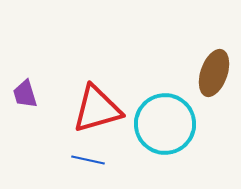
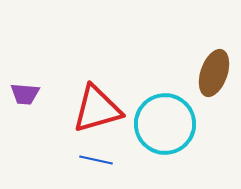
purple trapezoid: rotated 68 degrees counterclockwise
blue line: moved 8 px right
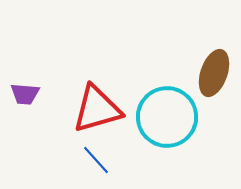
cyan circle: moved 2 px right, 7 px up
blue line: rotated 36 degrees clockwise
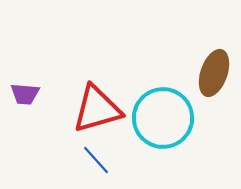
cyan circle: moved 4 px left, 1 px down
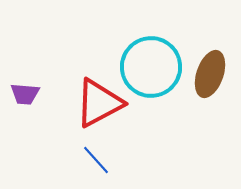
brown ellipse: moved 4 px left, 1 px down
red triangle: moved 2 px right, 6 px up; rotated 12 degrees counterclockwise
cyan circle: moved 12 px left, 51 px up
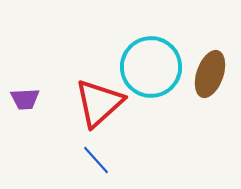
purple trapezoid: moved 5 px down; rotated 8 degrees counterclockwise
red triangle: rotated 14 degrees counterclockwise
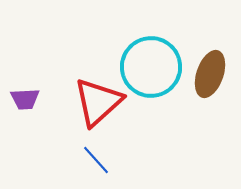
red triangle: moved 1 px left, 1 px up
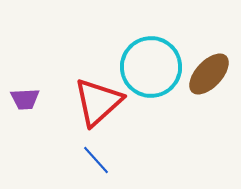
brown ellipse: moved 1 px left; rotated 24 degrees clockwise
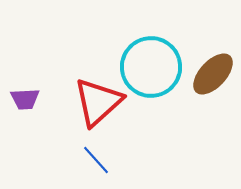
brown ellipse: moved 4 px right
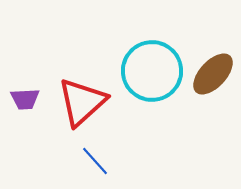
cyan circle: moved 1 px right, 4 px down
red triangle: moved 16 px left
blue line: moved 1 px left, 1 px down
